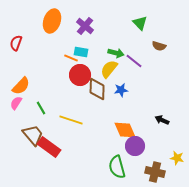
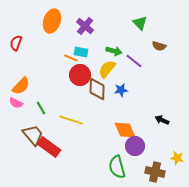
green arrow: moved 2 px left, 2 px up
yellow semicircle: moved 2 px left
pink semicircle: rotated 96 degrees counterclockwise
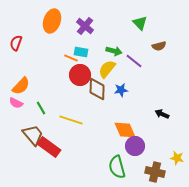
brown semicircle: rotated 32 degrees counterclockwise
black arrow: moved 6 px up
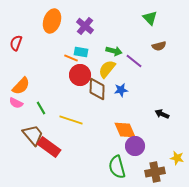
green triangle: moved 10 px right, 5 px up
brown cross: rotated 24 degrees counterclockwise
